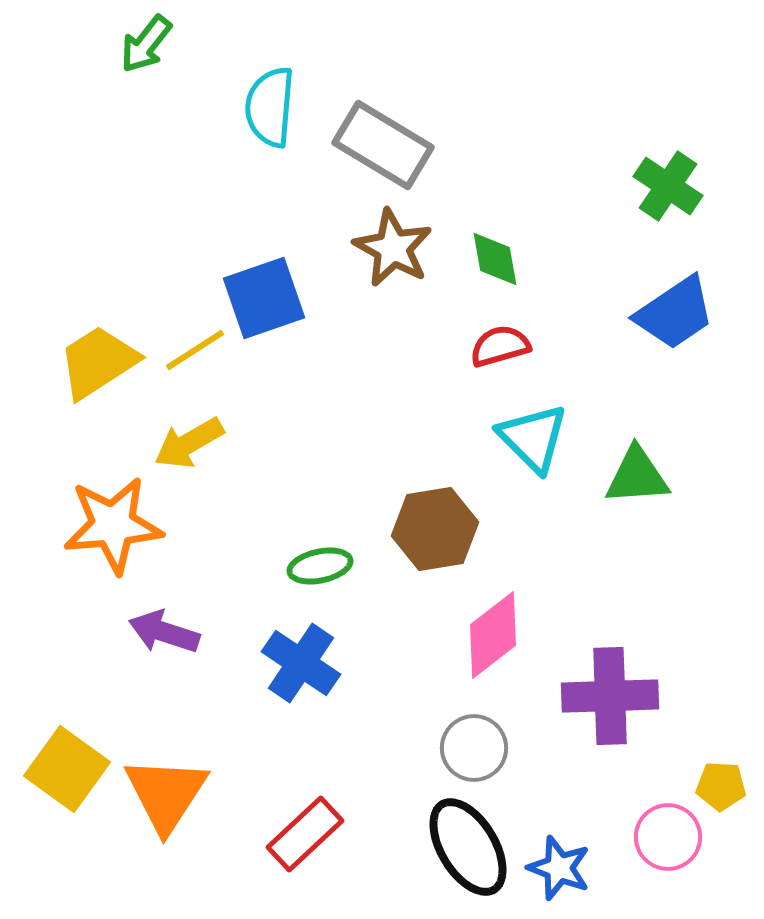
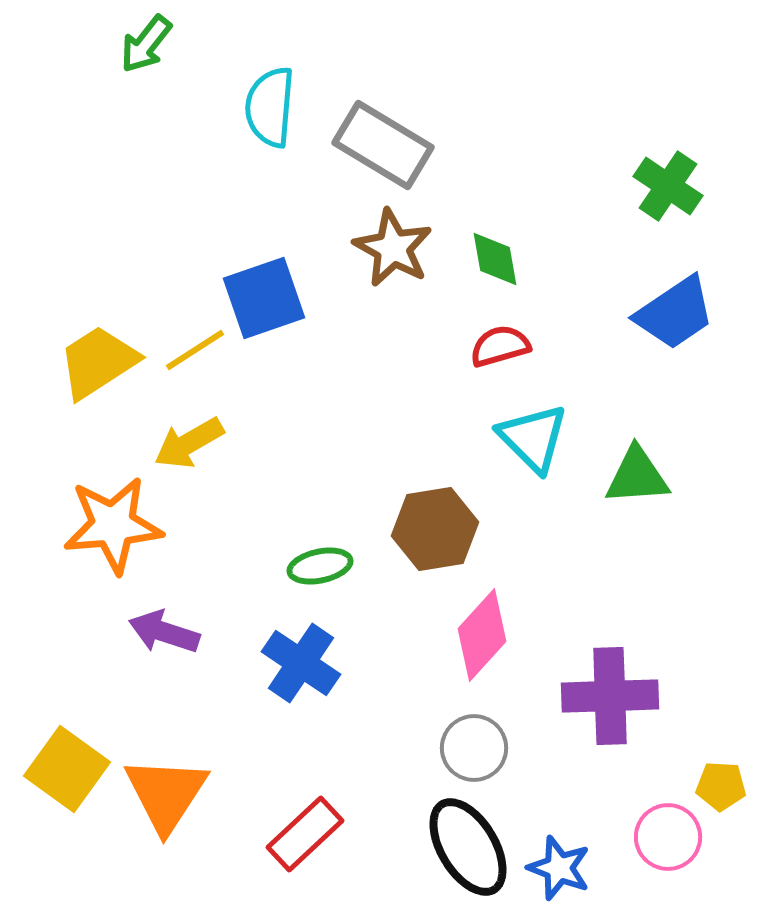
pink diamond: moved 11 px left; rotated 10 degrees counterclockwise
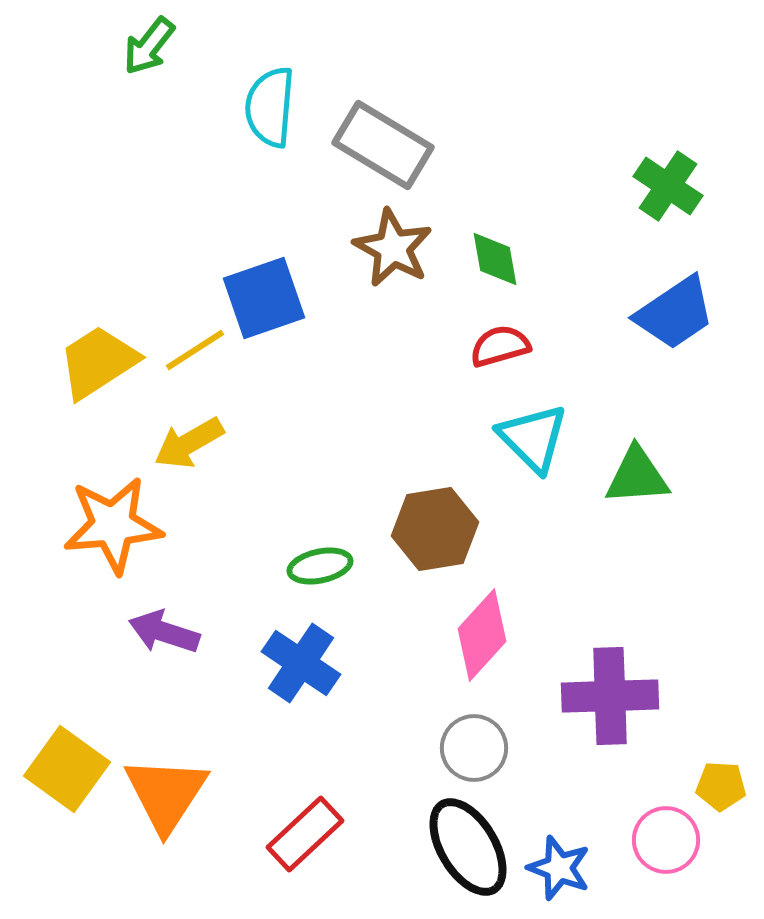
green arrow: moved 3 px right, 2 px down
pink circle: moved 2 px left, 3 px down
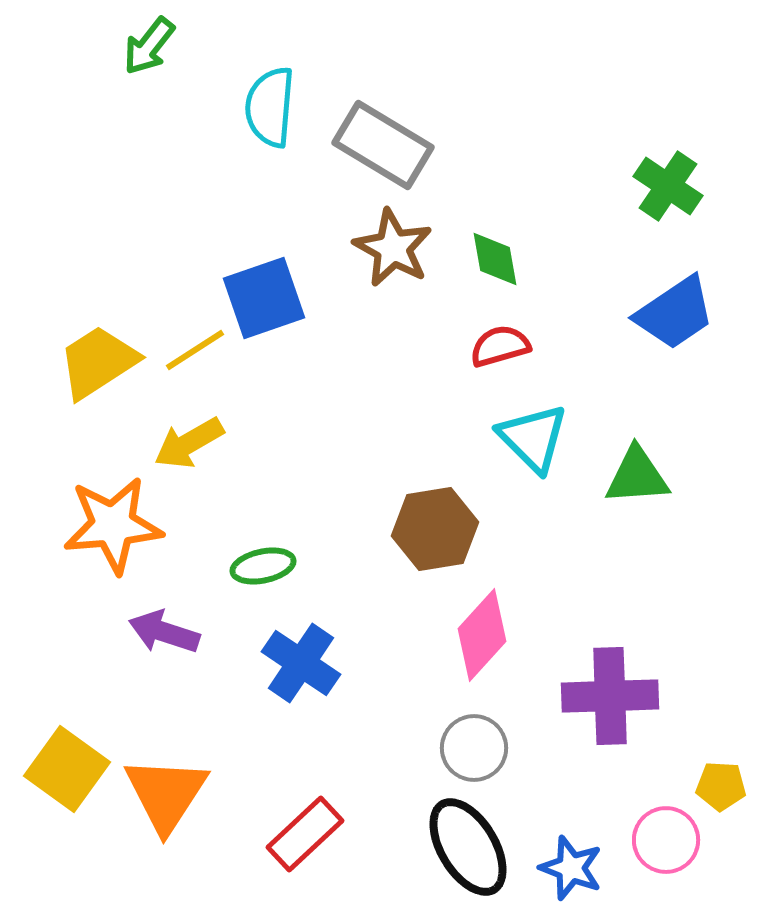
green ellipse: moved 57 px left
blue star: moved 12 px right
